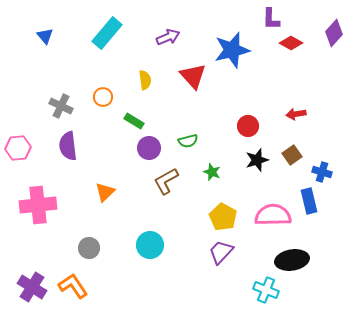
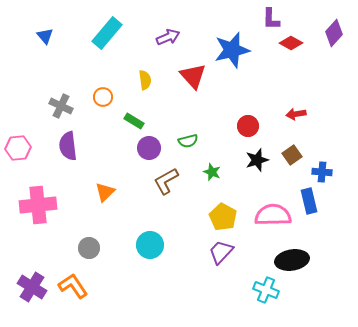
blue cross: rotated 12 degrees counterclockwise
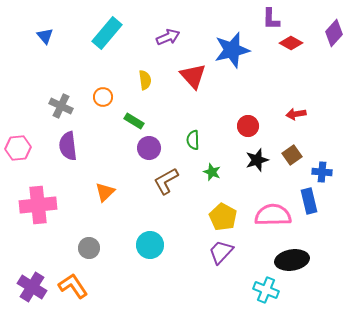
green semicircle: moved 5 px right, 1 px up; rotated 102 degrees clockwise
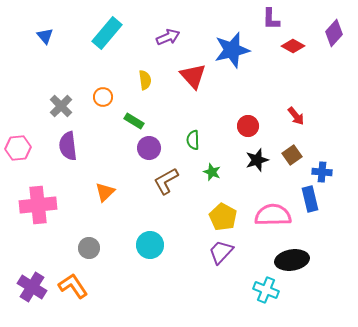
red diamond: moved 2 px right, 3 px down
gray cross: rotated 20 degrees clockwise
red arrow: moved 2 px down; rotated 120 degrees counterclockwise
blue rectangle: moved 1 px right, 2 px up
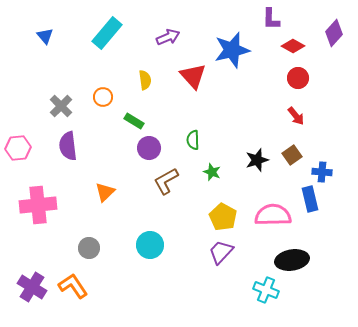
red circle: moved 50 px right, 48 px up
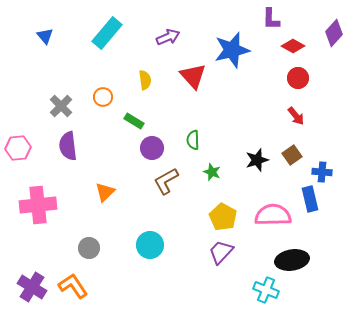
purple circle: moved 3 px right
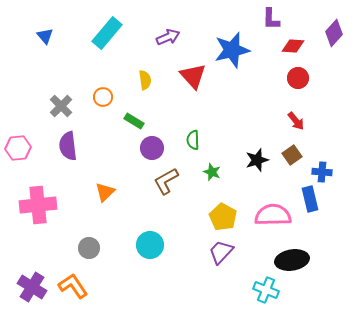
red diamond: rotated 25 degrees counterclockwise
red arrow: moved 5 px down
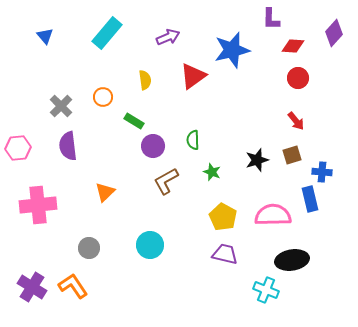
red triangle: rotated 36 degrees clockwise
purple circle: moved 1 px right, 2 px up
brown square: rotated 18 degrees clockwise
purple trapezoid: moved 4 px right, 2 px down; rotated 60 degrees clockwise
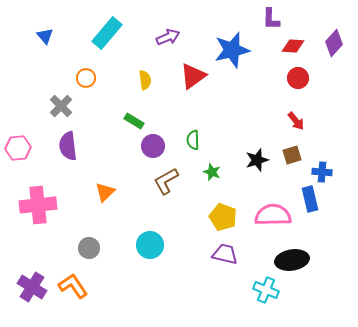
purple diamond: moved 10 px down
orange circle: moved 17 px left, 19 px up
yellow pentagon: rotated 8 degrees counterclockwise
